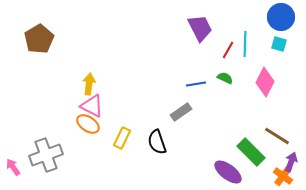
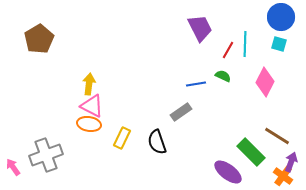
green semicircle: moved 2 px left, 2 px up
orange ellipse: moved 1 px right; rotated 25 degrees counterclockwise
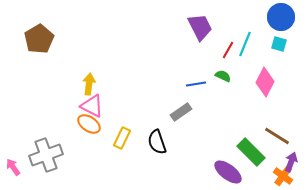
purple trapezoid: moved 1 px up
cyan line: rotated 20 degrees clockwise
orange ellipse: rotated 25 degrees clockwise
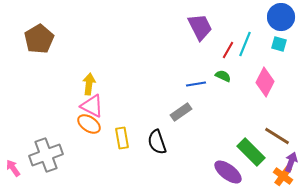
yellow rectangle: rotated 35 degrees counterclockwise
pink arrow: moved 1 px down
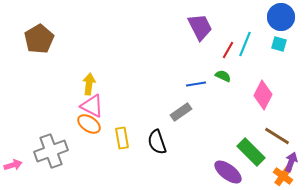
pink diamond: moved 2 px left, 13 px down
gray cross: moved 5 px right, 4 px up
pink arrow: moved 3 px up; rotated 108 degrees clockwise
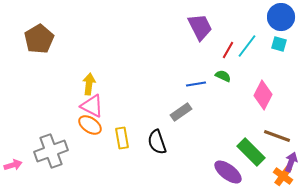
cyan line: moved 2 px right, 2 px down; rotated 15 degrees clockwise
orange ellipse: moved 1 px right, 1 px down
brown line: rotated 12 degrees counterclockwise
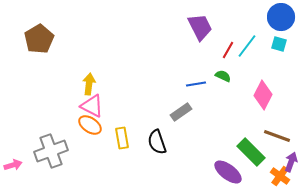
orange cross: moved 3 px left
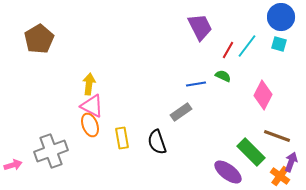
orange ellipse: rotated 35 degrees clockwise
